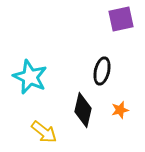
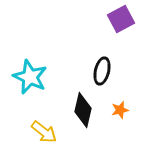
purple square: rotated 16 degrees counterclockwise
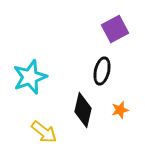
purple square: moved 6 px left, 10 px down
cyan star: rotated 28 degrees clockwise
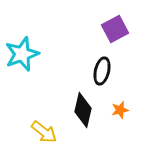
cyan star: moved 8 px left, 23 px up
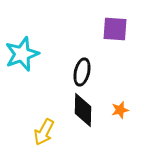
purple square: rotated 32 degrees clockwise
black ellipse: moved 20 px left, 1 px down
black diamond: rotated 12 degrees counterclockwise
yellow arrow: rotated 80 degrees clockwise
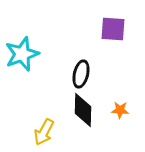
purple square: moved 2 px left
black ellipse: moved 1 px left, 2 px down
orange star: rotated 18 degrees clockwise
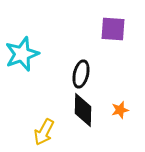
orange star: rotated 18 degrees counterclockwise
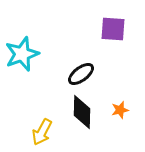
black ellipse: rotated 40 degrees clockwise
black diamond: moved 1 px left, 2 px down
yellow arrow: moved 2 px left
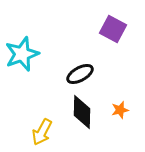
purple square: rotated 24 degrees clockwise
black ellipse: moved 1 px left; rotated 8 degrees clockwise
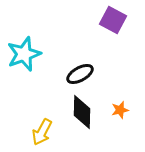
purple square: moved 9 px up
cyan star: moved 2 px right
